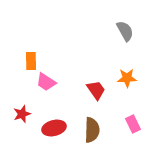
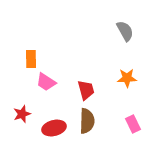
orange rectangle: moved 2 px up
red trapezoid: moved 10 px left; rotated 20 degrees clockwise
brown semicircle: moved 5 px left, 9 px up
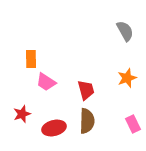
orange star: rotated 18 degrees counterclockwise
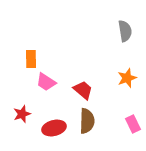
gray semicircle: rotated 20 degrees clockwise
red trapezoid: moved 3 px left; rotated 35 degrees counterclockwise
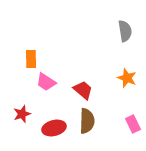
orange star: rotated 30 degrees counterclockwise
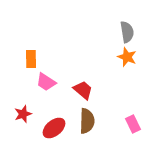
gray semicircle: moved 2 px right, 1 px down
orange star: moved 21 px up
red star: moved 1 px right
red ellipse: rotated 25 degrees counterclockwise
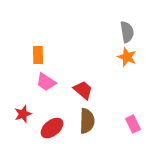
orange rectangle: moved 7 px right, 4 px up
red ellipse: moved 2 px left
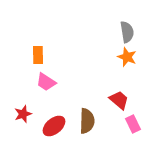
red trapezoid: moved 36 px right, 10 px down
red ellipse: moved 2 px right, 2 px up
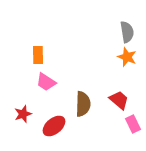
brown semicircle: moved 4 px left, 17 px up
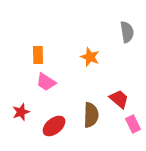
orange star: moved 37 px left
red trapezoid: moved 1 px up
brown semicircle: moved 8 px right, 11 px down
red star: moved 2 px left, 2 px up
